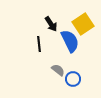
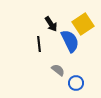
blue circle: moved 3 px right, 4 px down
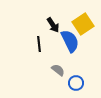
black arrow: moved 2 px right, 1 px down
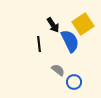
blue circle: moved 2 px left, 1 px up
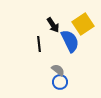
blue circle: moved 14 px left
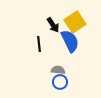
yellow square: moved 8 px left, 2 px up
gray semicircle: rotated 32 degrees counterclockwise
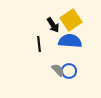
yellow square: moved 4 px left, 2 px up
blue semicircle: rotated 60 degrees counterclockwise
gray semicircle: rotated 40 degrees clockwise
blue circle: moved 9 px right, 11 px up
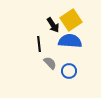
gray semicircle: moved 8 px left, 7 px up
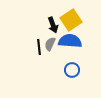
black arrow: rotated 14 degrees clockwise
black line: moved 3 px down
gray semicircle: moved 19 px up; rotated 112 degrees counterclockwise
blue circle: moved 3 px right, 1 px up
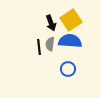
black arrow: moved 2 px left, 2 px up
gray semicircle: rotated 16 degrees counterclockwise
blue circle: moved 4 px left, 1 px up
